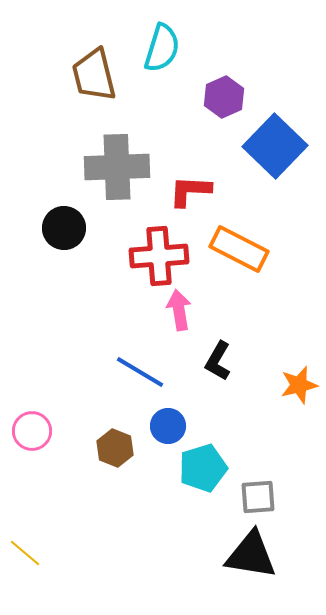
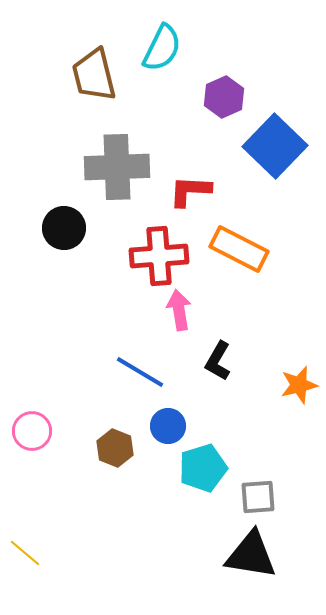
cyan semicircle: rotated 9 degrees clockwise
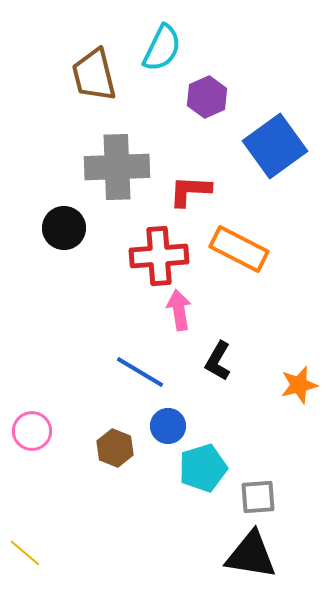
purple hexagon: moved 17 px left
blue square: rotated 10 degrees clockwise
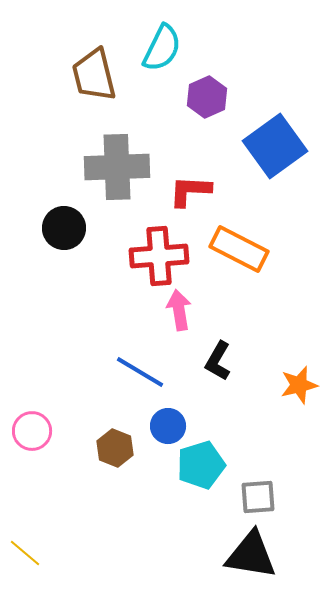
cyan pentagon: moved 2 px left, 3 px up
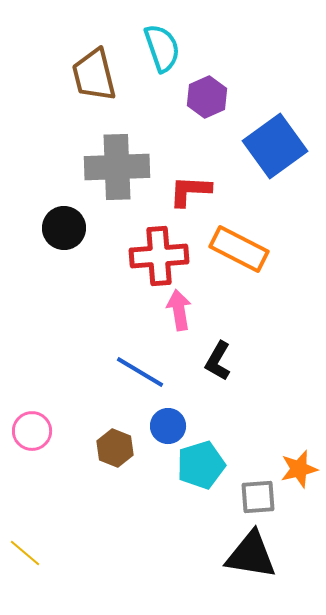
cyan semicircle: rotated 45 degrees counterclockwise
orange star: moved 84 px down
